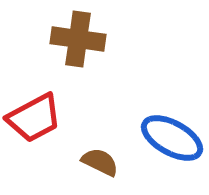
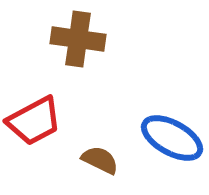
red trapezoid: moved 3 px down
brown semicircle: moved 2 px up
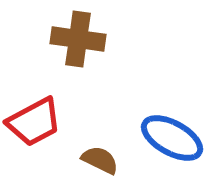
red trapezoid: moved 1 px down
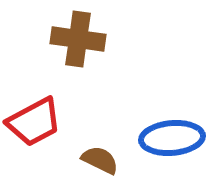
blue ellipse: rotated 34 degrees counterclockwise
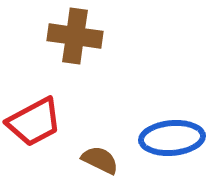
brown cross: moved 3 px left, 3 px up
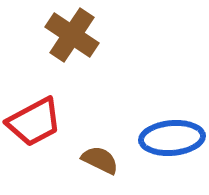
brown cross: moved 3 px left, 1 px up; rotated 26 degrees clockwise
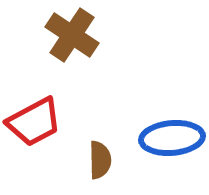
brown semicircle: rotated 63 degrees clockwise
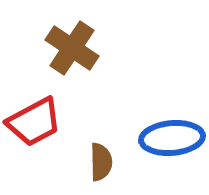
brown cross: moved 13 px down
brown semicircle: moved 1 px right, 2 px down
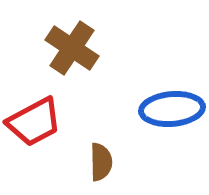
blue ellipse: moved 29 px up
